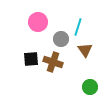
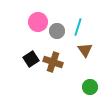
gray circle: moved 4 px left, 8 px up
black square: rotated 28 degrees counterclockwise
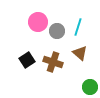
brown triangle: moved 5 px left, 3 px down; rotated 14 degrees counterclockwise
black square: moved 4 px left, 1 px down
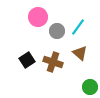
pink circle: moved 5 px up
cyan line: rotated 18 degrees clockwise
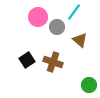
cyan line: moved 4 px left, 15 px up
gray circle: moved 4 px up
brown triangle: moved 13 px up
green circle: moved 1 px left, 2 px up
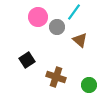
brown cross: moved 3 px right, 15 px down
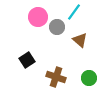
green circle: moved 7 px up
